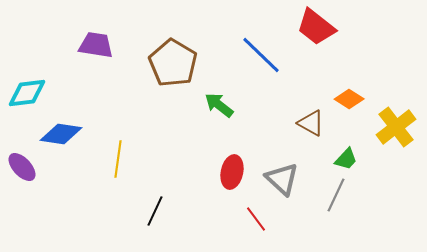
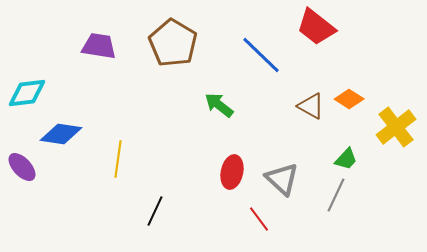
purple trapezoid: moved 3 px right, 1 px down
brown pentagon: moved 20 px up
brown triangle: moved 17 px up
red line: moved 3 px right
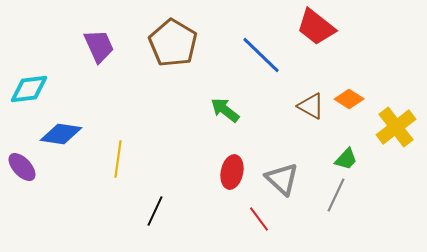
purple trapezoid: rotated 57 degrees clockwise
cyan diamond: moved 2 px right, 4 px up
green arrow: moved 6 px right, 5 px down
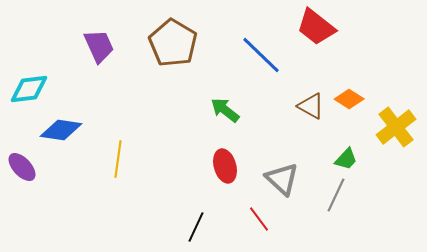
blue diamond: moved 4 px up
red ellipse: moved 7 px left, 6 px up; rotated 28 degrees counterclockwise
black line: moved 41 px right, 16 px down
